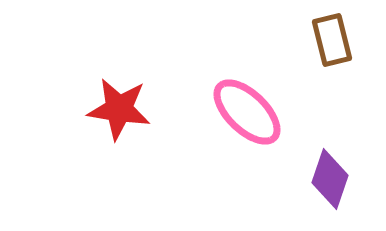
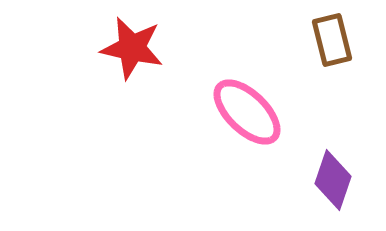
red star: moved 13 px right, 61 px up; rotated 4 degrees clockwise
purple diamond: moved 3 px right, 1 px down
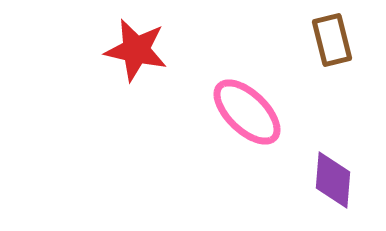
red star: moved 4 px right, 2 px down
purple diamond: rotated 14 degrees counterclockwise
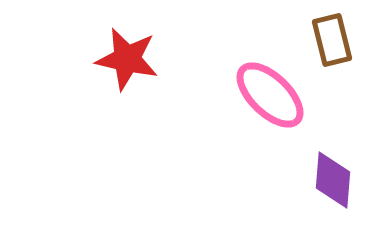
red star: moved 9 px left, 9 px down
pink ellipse: moved 23 px right, 17 px up
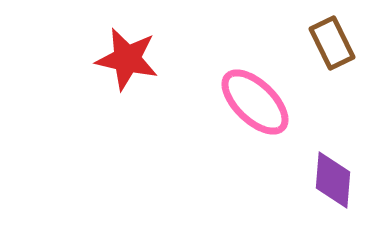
brown rectangle: moved 3 px down; rotated 12 degrees counterclockwise
pink ellipse: moved 15 px left, 7 px down
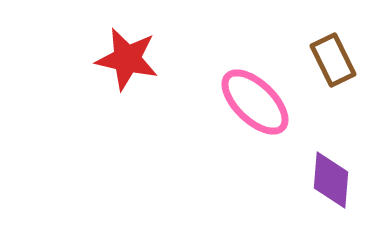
brown rectangle: moved 1 px right, 17 px down
purple diamond: moved 2 px left
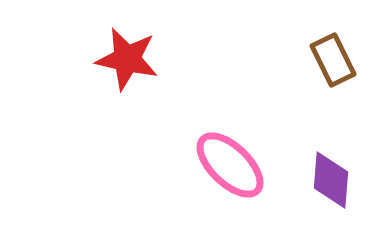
pink ellipse: moved 25 px left, 63 px down
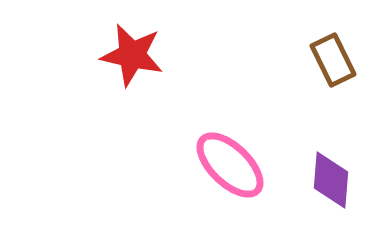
red star: moved 5 px right, 4 px up
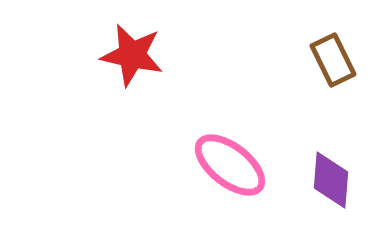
pink ellipse: rotated 6 degrees counterclockwise
